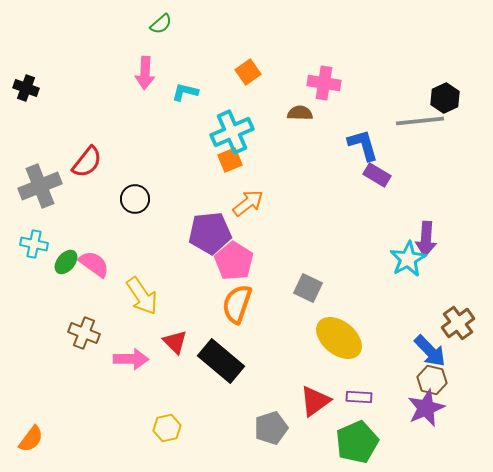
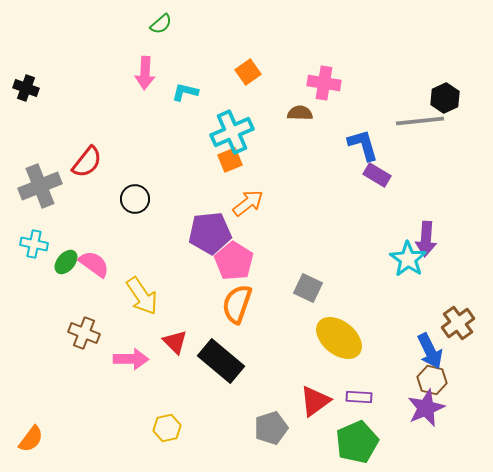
cyan star at (408, 259): rotated 9 degrees counterclockwise
blue arrow at (430, 351): rotated 18 degrees clockwise
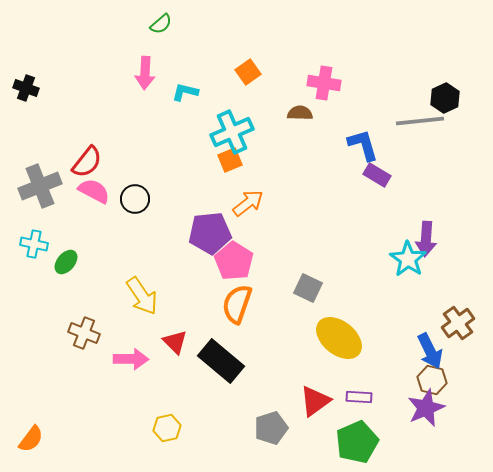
pink semicircle at (94, 264): moved 73 px up; rotated 8 degrees counterclockwise
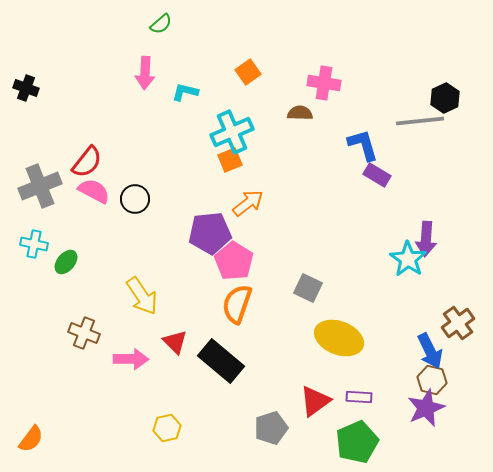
yellow ellipse at (339, 338): rotated 18 degrees counterclockwise
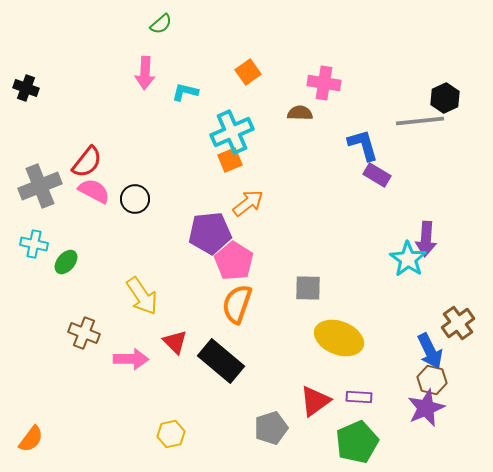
gray square at (308, 288): rotated 24 degrees counterclockwise
yellow hexagon at (167, 428): moved 4 px right, 6 px down
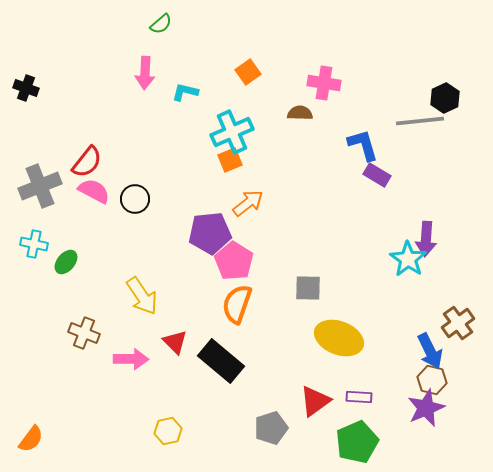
yellow hexagon at (171, 434): moved 3 px left, 3 px up
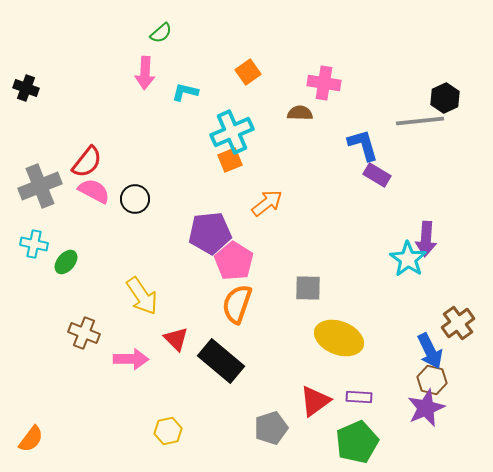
green semicircle at (161, 24): moved 9 px down
orange arrow at (248, 203): moved 19 px right
red triangle at (175, 342): moved 1 px right, 3 px up
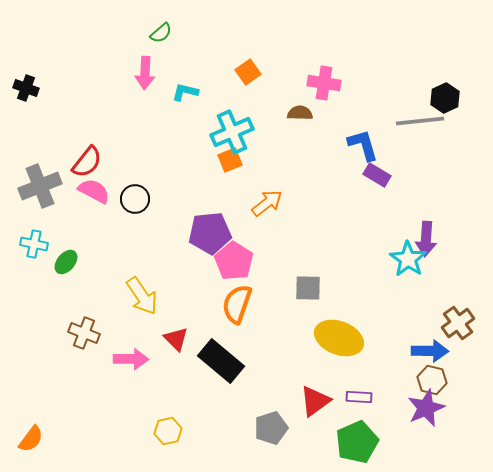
blue arrow at (430, 351): rotated 63 degrees counterclockwise
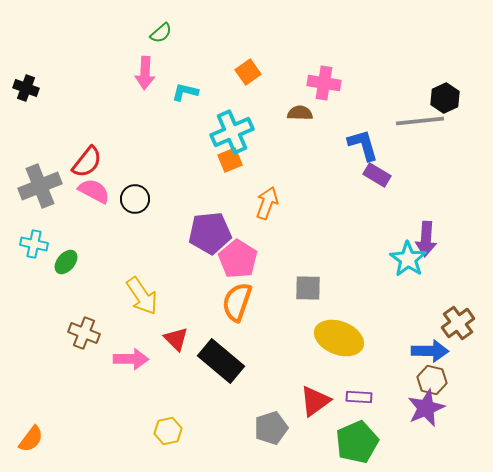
orange arrow at (267, 203): rotated 32 degrees counterclockwise
pink pentagon at (234, 261): moved 4 px right, 2 px up
orange semicircle at (237, 304): moved 2 px up
